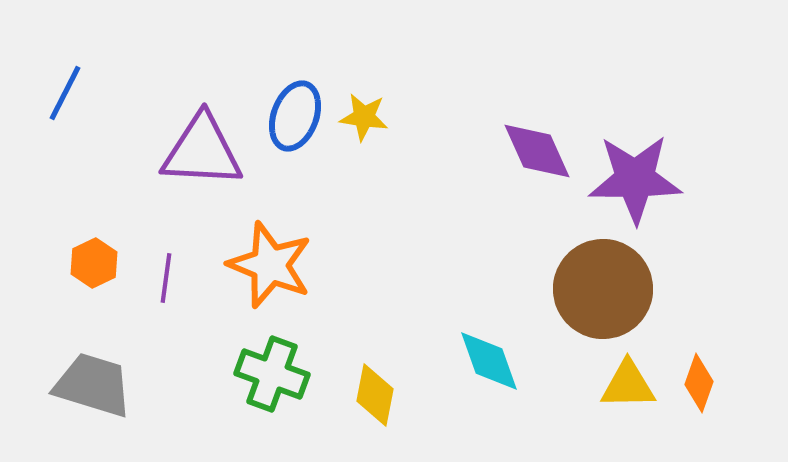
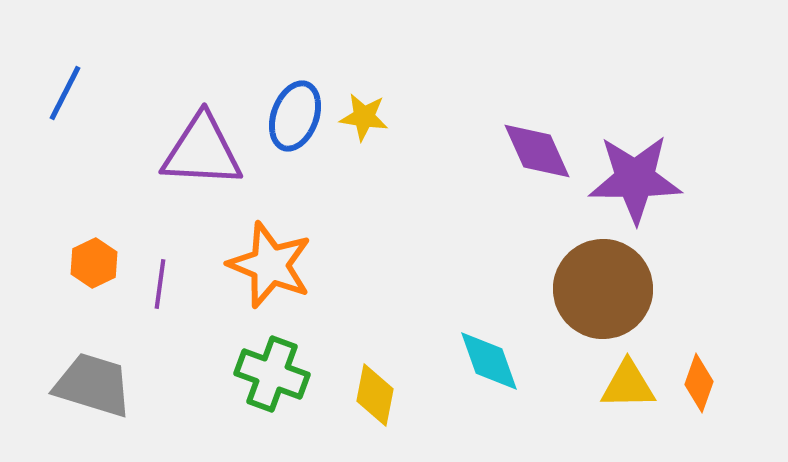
purple line: moved 6 px left, 6 px down
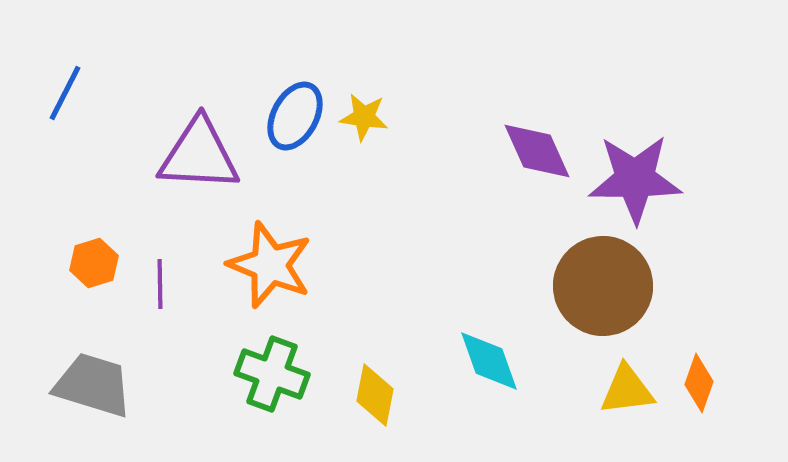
blue ellipse: rotated 8 degrees clockwise
purple triangle: moved 3 px left, 4 px down
orange hexagon: rotated 9 degrees clockwise
purple line: rotated 9 degrees counterclockwise
brown circle: moved 3 px up
yellow triangle: moved 1 px left, 5 px down; rotated 6 degrees counterclockwise
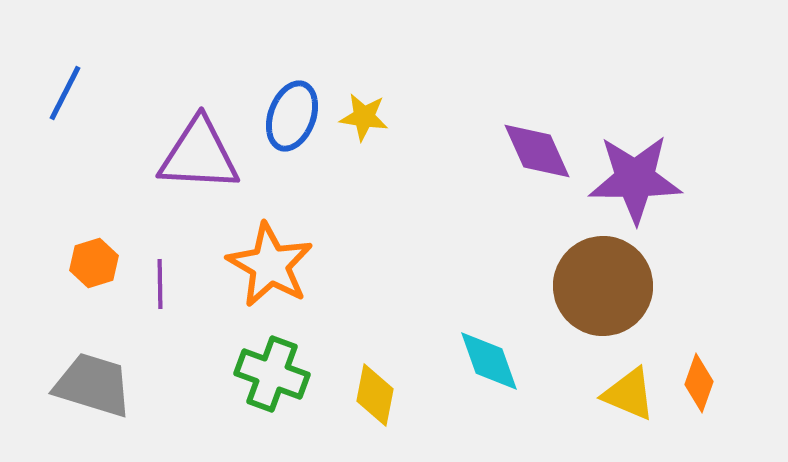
blue ellipse: moved 3 px left; rotated 8 degrees counterclockwise
orange star: rotated 8 degrees clockwise
yellow triangle: moved 2 px right, 4 px down; rotated 30 degrees clockwise
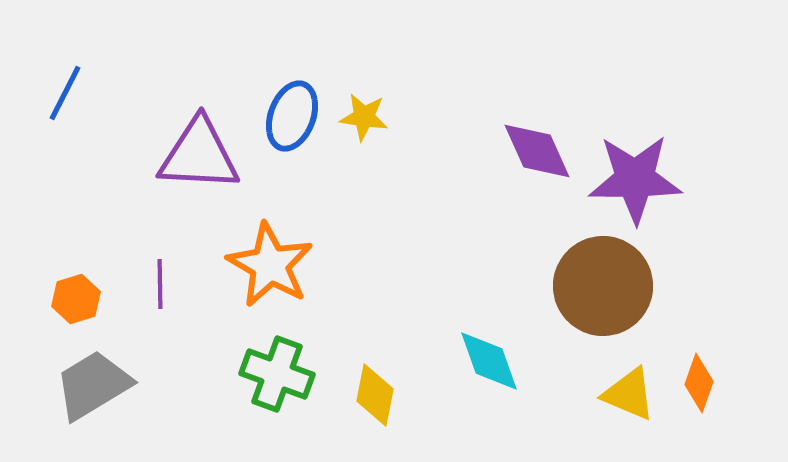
orange hexagon: moved 18 px left, 36 px down
green cross: moved 5 px right
gray trapezoid: rotated 48 degrees counterclockwise
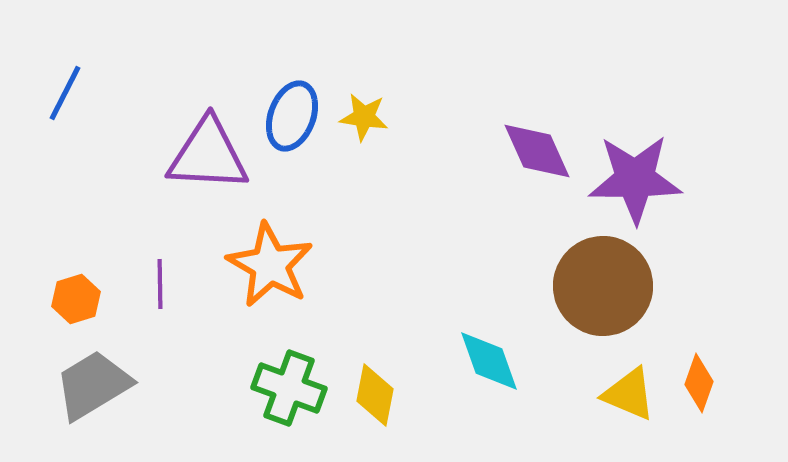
purple triangle: moved 9 px right
green cross: moved 12 px right, 14 px down
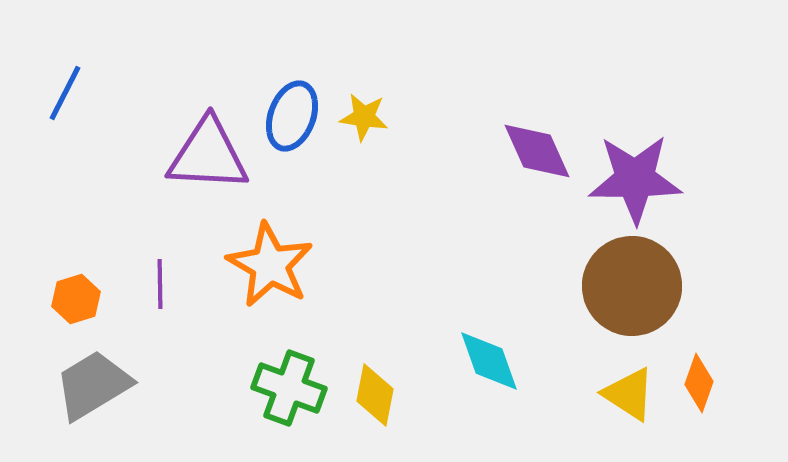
brown circle: moved 29 px right
yellow triangle: rotated 10 degrees clockwise
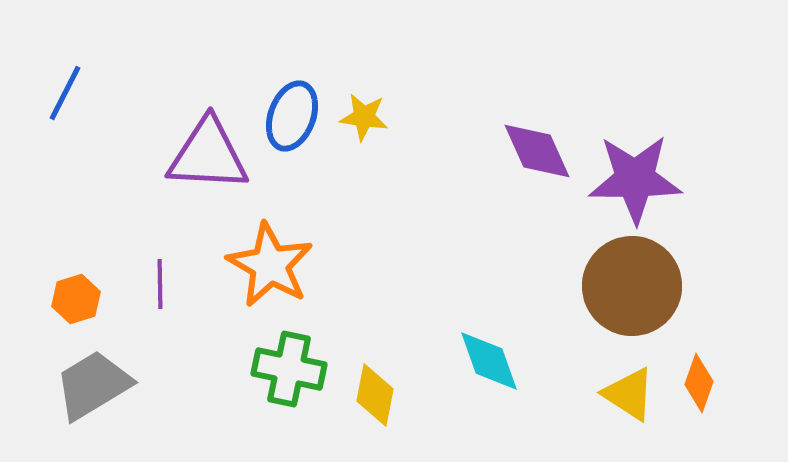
green cross: moved 19 px up; rotated 8 degrees counterclockwise
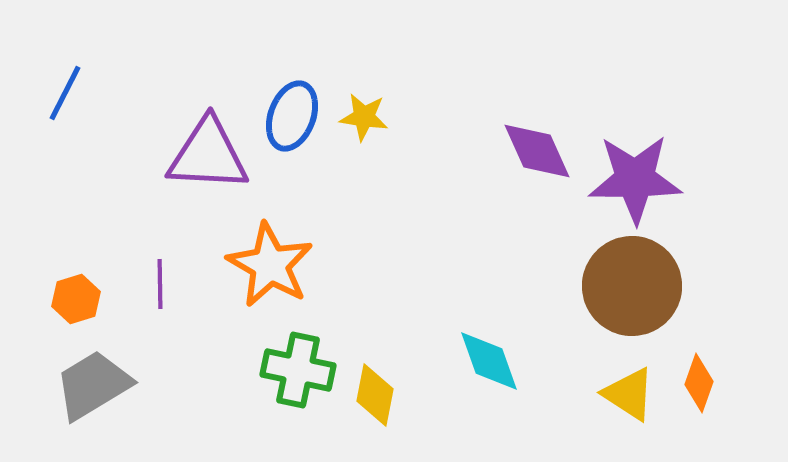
green cross: moved 9 px right, 1 px down
